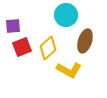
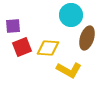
cyan circle: moved 5 px right
brown ellipse: moved 2 px right, 3 px up
yellow diamond: rotated 45 degrees clockwise
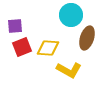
purple square: moved 2 px right
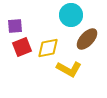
brown ellipse: moved 1 px down; rotated 25 degrees clockwise
yellow diamond: rotated 15 degrees counterclockwise
yellow L-shape: moved 1 px up
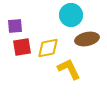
brown ellipse: rotated 35 degrees clockwise
red square: rotated 12 degrees clockwise
yellow L-shape: rotated 145 degrees counterclockwise
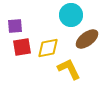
brown ellipse: rotated 25 degrees counterclockwise
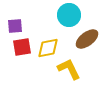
cyan circle: moved 2 px left
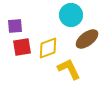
cyan circle: moved 2 px right
yellow diamond: rotated 10 degrees counterclockwise
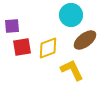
purple square: moved 3 px left
brown ellipse: moved 2 px left, 1 px down
yellow L-shape: moved 3 px right, 1 px down
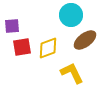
yellow L-shape: moved 3 px down
